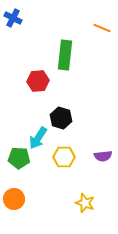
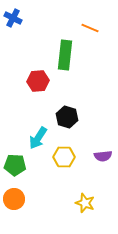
orange line: moved 12 px left
black hexagon: moved 6 px right, 1 px up
green pentagon: moved 4 px left, 7 px down
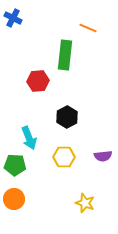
orange line: moved 2 px left
black hexagon: rotated 15 degrees clockwise
cyan arrow: moved 9 px left; rotated 55 degrees counterclockwise
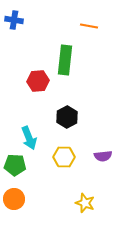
blue cross: moved 1 px right, 2 px down; rotated 18 degrees counterclockwise
orange line: moved 1 px right, 2 px up; rotated 12 degrees counterclockwise
green rectangle: moved 5 px down
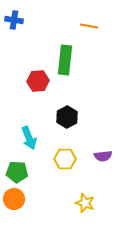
yellow hexagon: moved 1 px right, 2 px down
green pentagon: moved 2 px right, 7 px down
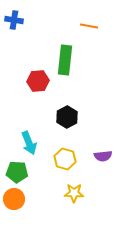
cyan arrow: moved 5 px down
yellow hexagon: rotated 15 degrees clockwise
yellow star: moved 11 px left, 10 px up; rotated 18 degrees counterclockwise
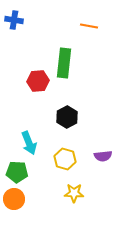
green rectangle: moved 1 px left, 3 px down
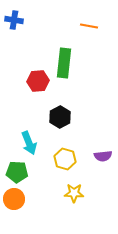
black hexagon: moved 7 px left
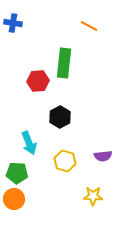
blue cross: moved 1 px left, 3 px down
orange line: rotated 18 degrees clockwise
yellow hexagon: moved 2 px down
green pentagon: moved 1 px down
yellow star: moved 19 px right, 3 px down
